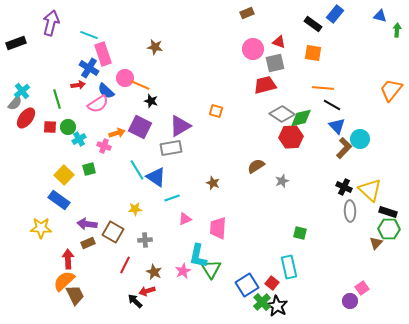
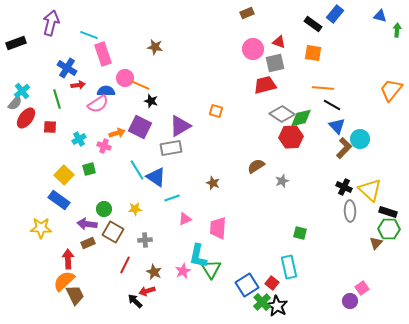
blue cross at (89, 68): moved 22 px left
blue semicircle at (106, 91): rotated 138 degrees clockwise
green circle at (68, 127): moved 36 px right, 82 px down
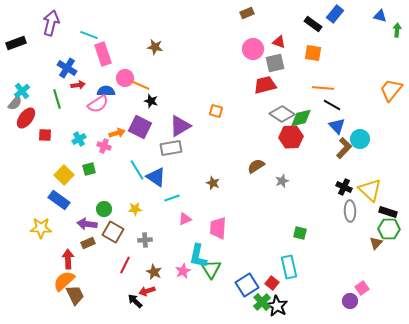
red square at (50, 127): moved 5 px left, 8 px down
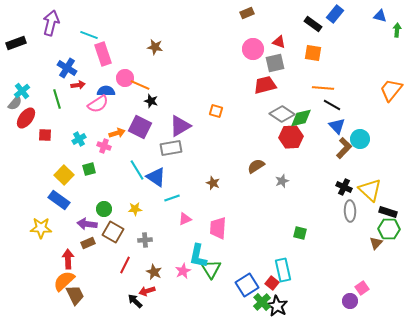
cyan rectangle at (289, 267): moved 6 px left, 3 px down
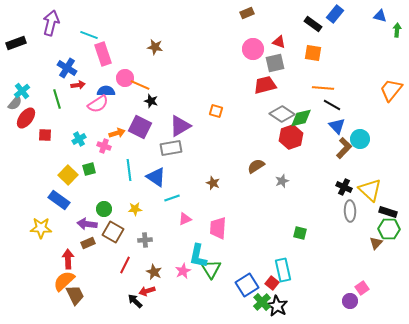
red hexagon at (291, 137): rotated 15 degrees counterclockwise
cyan line at (137, 170): moved 8 px left; rotated 25 degrees clockwise
yellow square at (64, 175): moved 4 px right
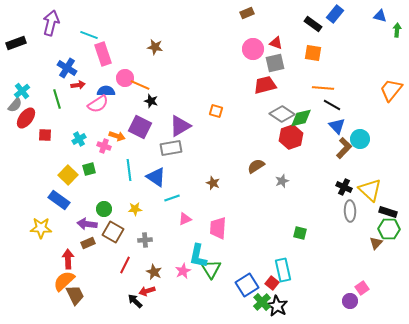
red triangle at (279, 42): moved 3 px left, 1 px down
gray semicircle at (15, 103): moved 2 px down
orange arrow at (117, 133): moved 3 px down; rotated 35 degrees clockwise
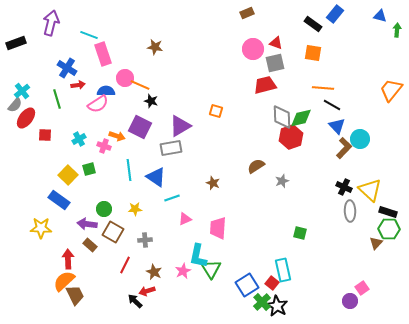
gray diamond at (282, 114): moved 3 px down; rotated 55 degrees clockwise
brown rectangle at (88, 243): moved 2 px right, 2 px down; rotated 64 degrees clockwise
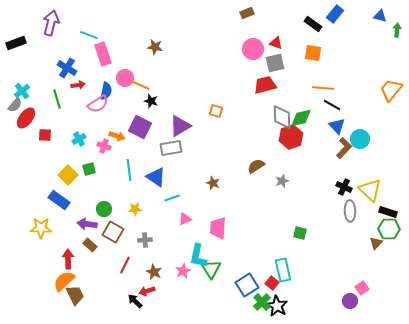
blue semicircle at (106, 91): rotated 102 degrees clockwise
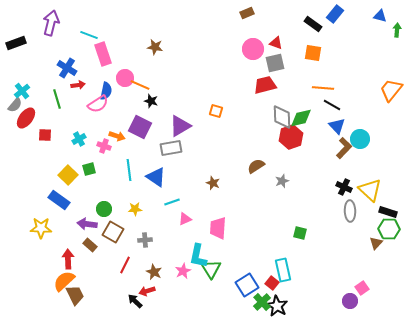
cyan line at (172, 198): moved 4 px down
